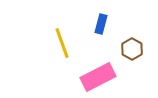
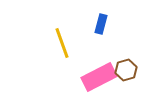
brown hexagon: moved 6 px left, 21 px down; rotated 15 degrees clockwise
pink rectangle: moved 1 px right
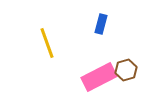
yellow line: moved 15 px left
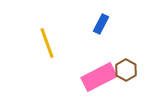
blue rectangle: rotated 12 degrees clockwise
brown hexagon: rotated 15 degrees counterclockwise
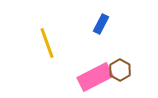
brown hexagon: moved 6 px left
pink rectangle: moved 4 px left
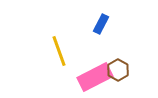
yellow line: moved 12 px right, 8 px down
brown hexagon: moved 2 px left
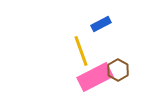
blue rectangle: rotated 36 degrees clockwise
yellow line: moved 22 px right
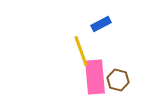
brown hexagon: moved 10 px down; rotated 15 degrees counterclockwise
pink rectangle: rotated 68 degrees counterclockwise
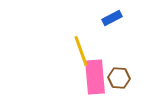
blue rectangle: moved 11 px right, 6 px up
brown hexagon: moved 1 px right, 2 px up; rotated 10 degrees counterclockwise
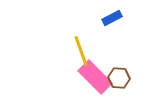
pink rectangle: rotated 40 degrees counterclockwise
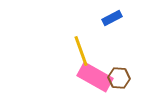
pink rectangle: rotated 16 degrees counterclockwise
